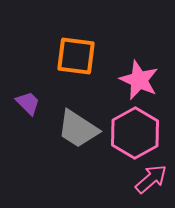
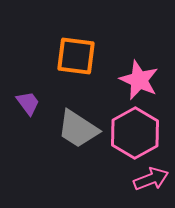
purple trapezoid: rotated 8 degrees clockwise
pink arrow: rotated 20 degrees clockwise
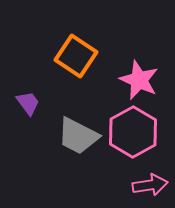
orange square: rotated 27 degrees clockwise
gray trapezoid: moved 7 px down; rotated 6 degrees counterclockwise
pink hexagon: moved 2 px left, 1 px up
pink arrow: moved 1 px left, 6 px down; rotated 12 degrees clockwise
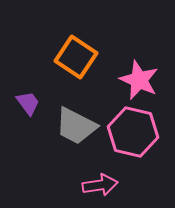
orange square: moved 1 px down
pink hexagon: rotated 18 degrees counterclockwise
gray trapezoid: moved 2 px left, 10 px up
pink arrow: moved 50 px left
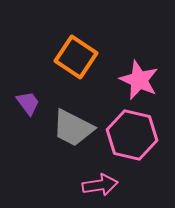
gray trapezoid: moved 3 px left, 2 px down
pink hexagon: moved 1 px left, 3 px down
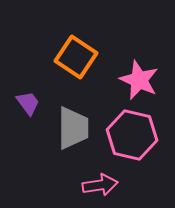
gray trapezoid: rotated 117 degrees counterclockwise
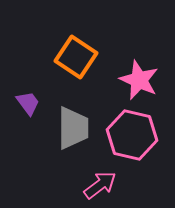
pink arrow: rotated 28 degrees counterclockwise
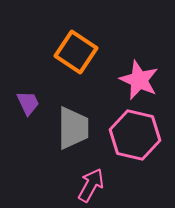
orange square: moved 5 px up
purple trapezoid: rotated 12 degrees clockwise
pink hexagon: moved 3 px right
pink arrow: moved 9 px left; rotated 24 degrees counterclockwise
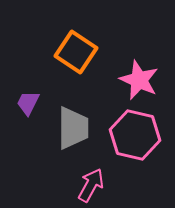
purple trapezoid: rotated 128 degrees counterclockwise
